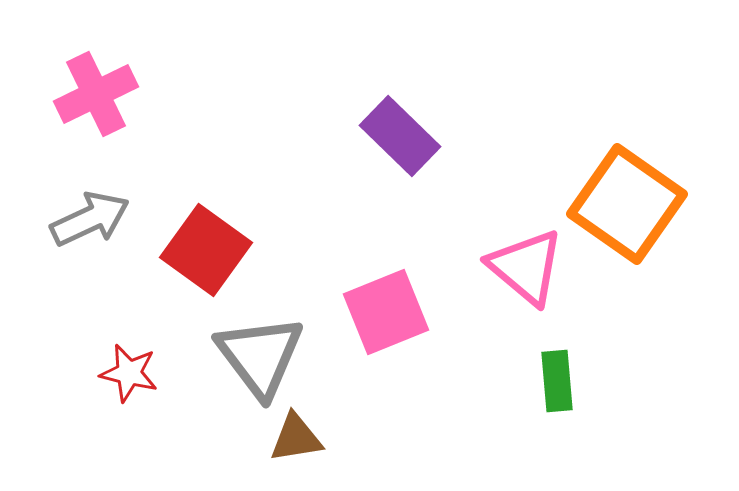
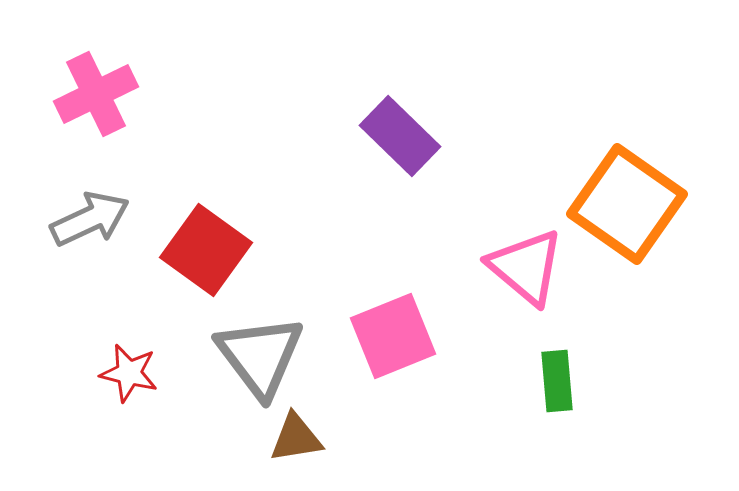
pink square: moved 7 px right, 24 px down
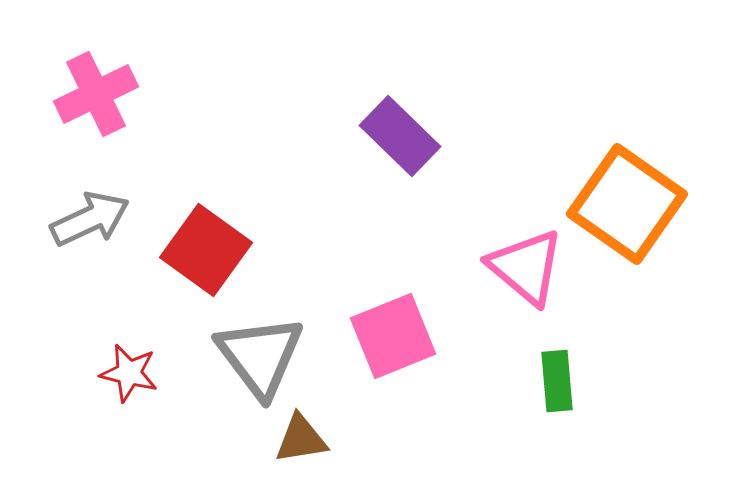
brown triangle: moved 5 px right, 1 px down
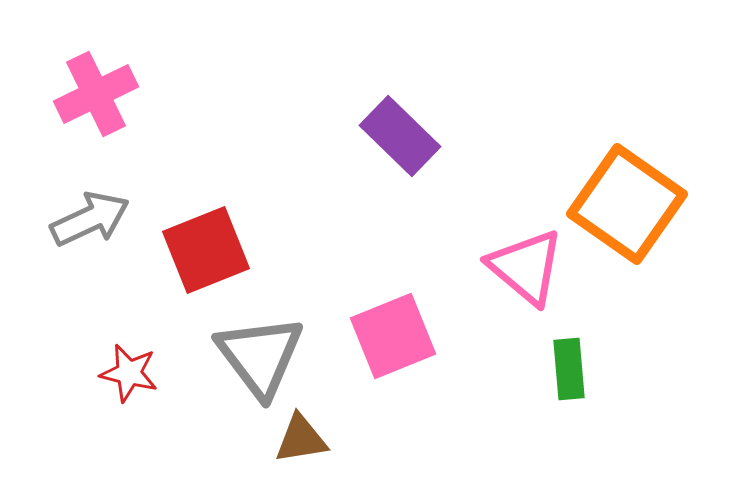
red square: rotated 32 degrees clockwise
green rectangle: moved 12 px right, 12 px up
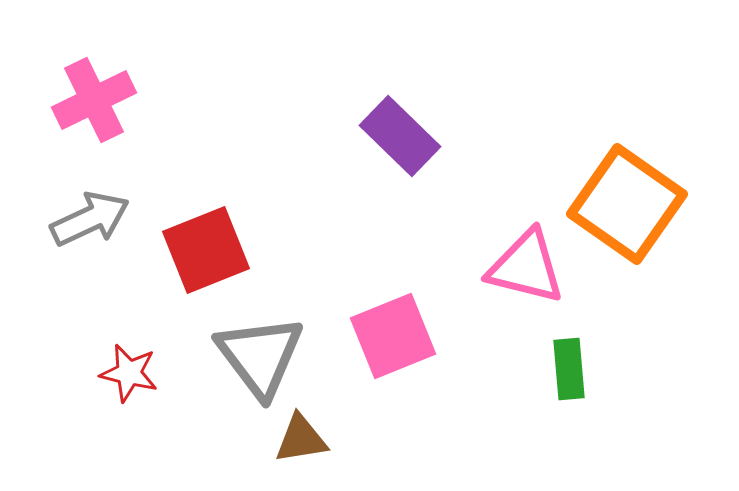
pink cross: moved 2 px left, 6 px down
pink triangle: rotated 26 degrees counterclockwise
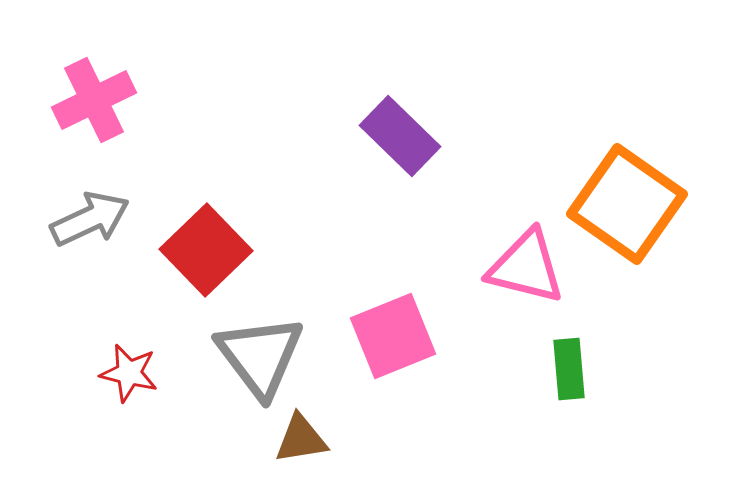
red square: rotated 22 degrees counterclockwise
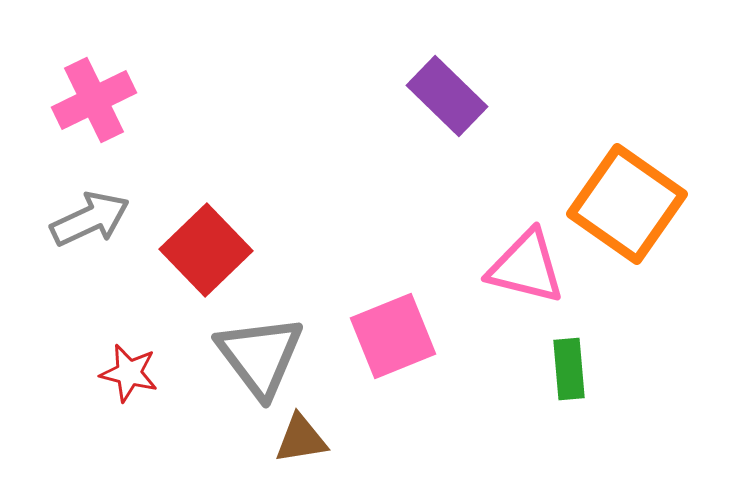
purple rectangle: moved 47 px right, 40 px up
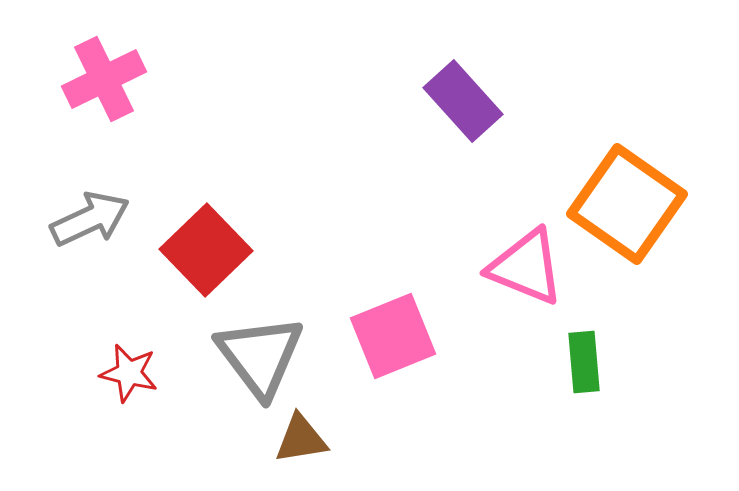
purple rectangle: moved 16 px right, 5 px down; rotated 4 degrees clockwise
pink cross: moved 10 px right, 21 px up
pink triangle: rotated 8 degrees clockwise
green rectangle: moved 15 px right, 7 px up
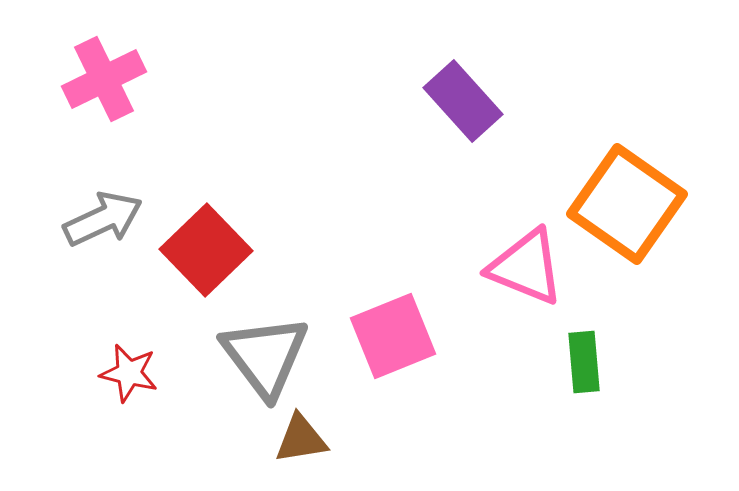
gray arrow: moved 13 px right
gray triangle: moved 5 px right
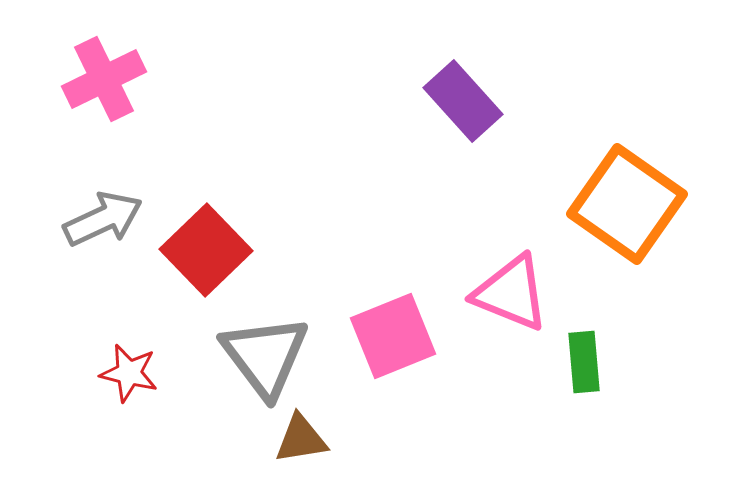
pink triangle: moved 15 px left, 26 px down
